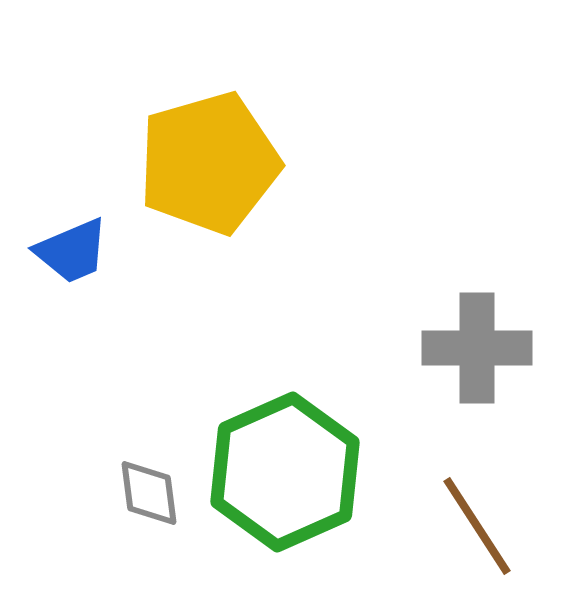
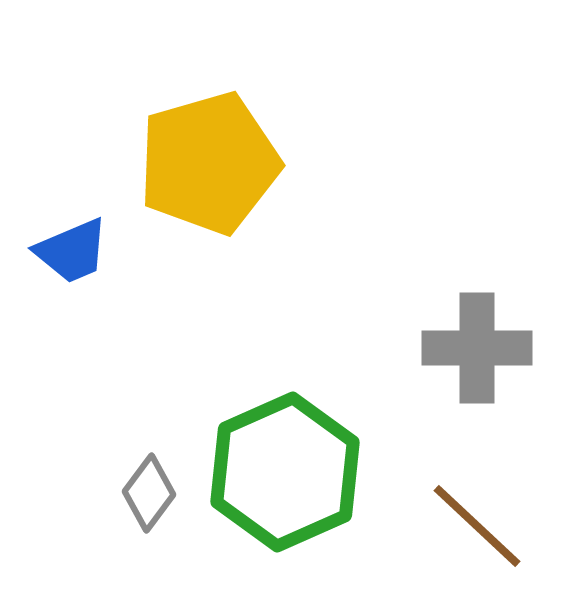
gray diamond: rotated 44 degrees clockwise
brown line: rotated 14 degrees counterclockwise
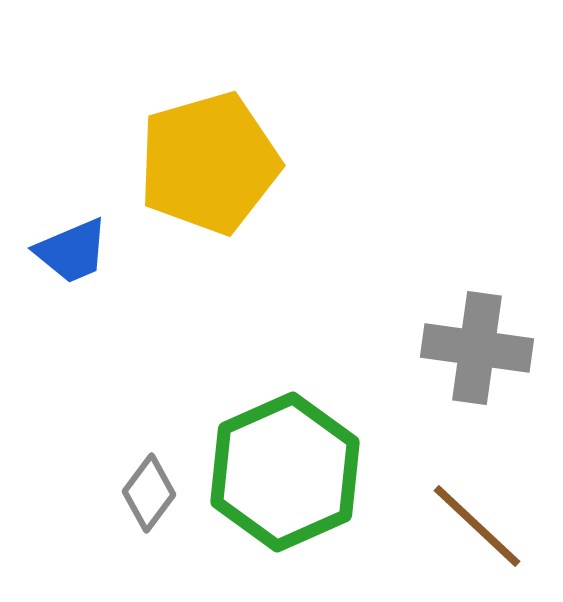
gray cross: rotated 8 degrees clockwise
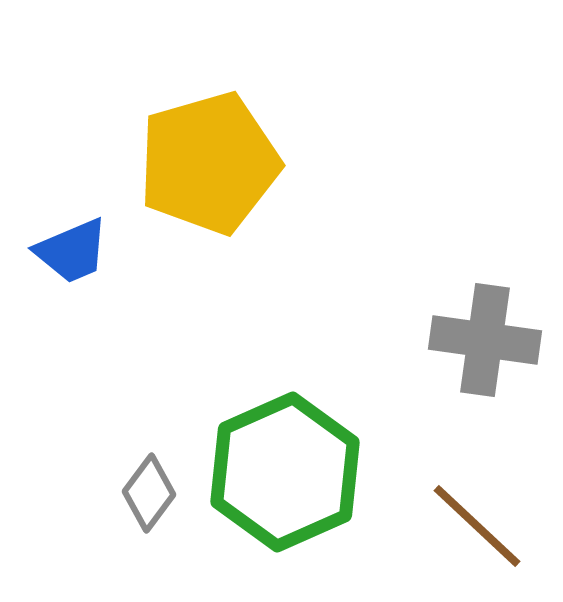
gray cross: moved 8 px right, 8 px up
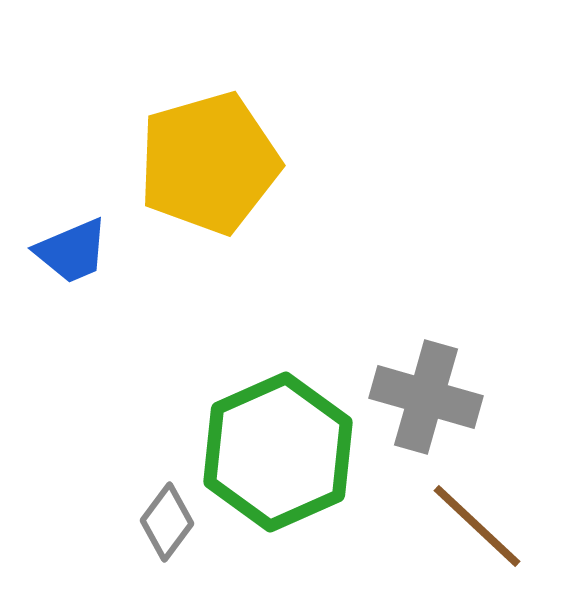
gray cross: moved 59 px left, 57 px down; rotated 8 degrees clockwise
green hexagon: moved 7 px left, 20 px up
gray diamond: moved 18 px right, 29 px down
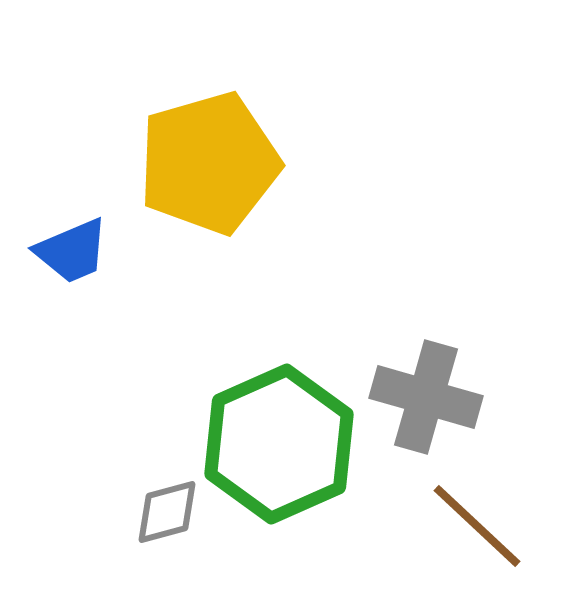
green hexagon: moved 1 px right, 8 px up
gray diamond: moved 10 px up; rotated 38 degrees clockwise
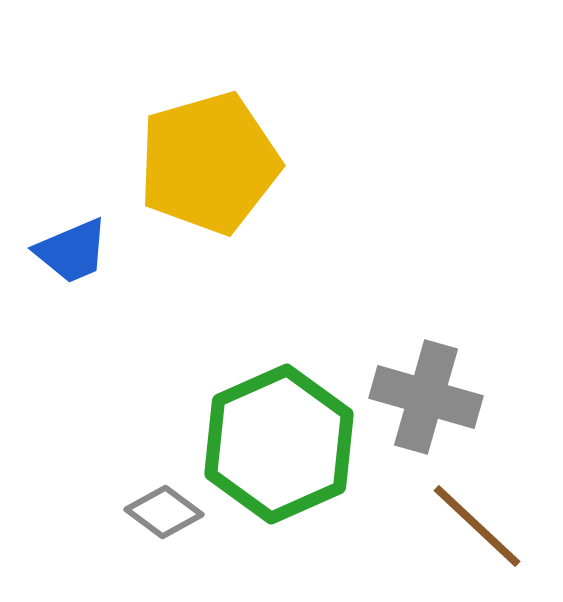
gray diamond: moved 3 px left; rotated 52 degrees clockwise
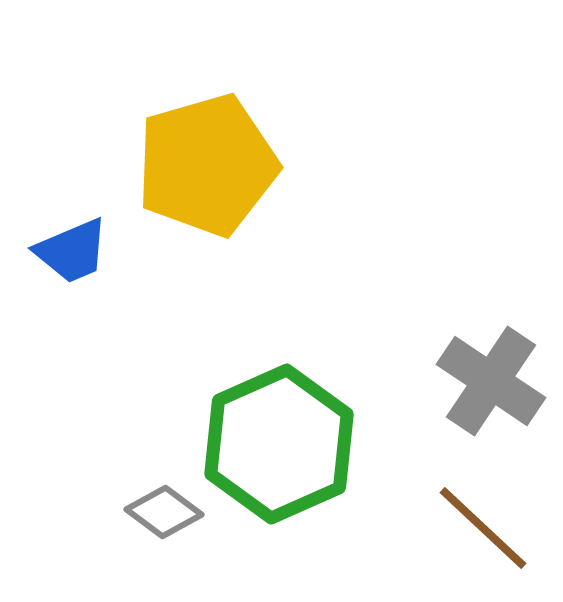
yellow pentagon: moved 2 px left, 2 px down
gray cross: moved 65 px right, 16 px up; rotated 18 degrees clockwise
brown line: moved 6 px right, 2 px down
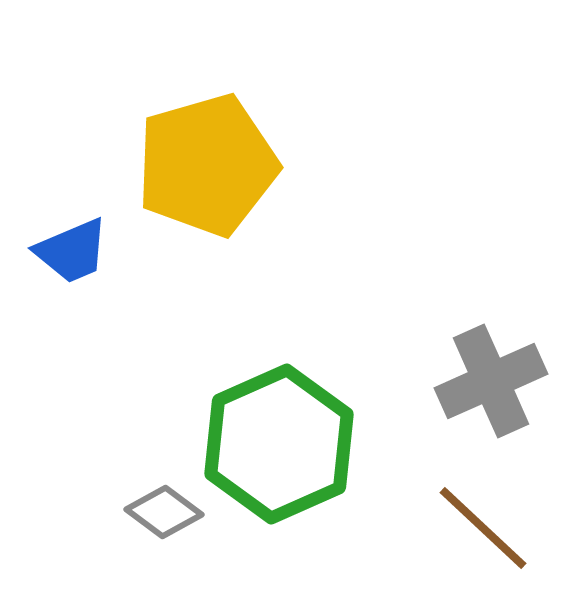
gray cross: rotated 32 degrees clockwise
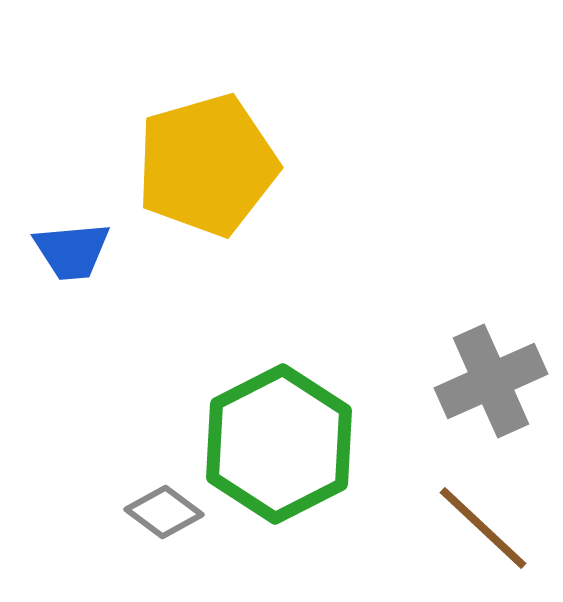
blue trapezoid: rotated 18 degrees clockwise
green hexagon: rotated 3 degrees counterclockwise
